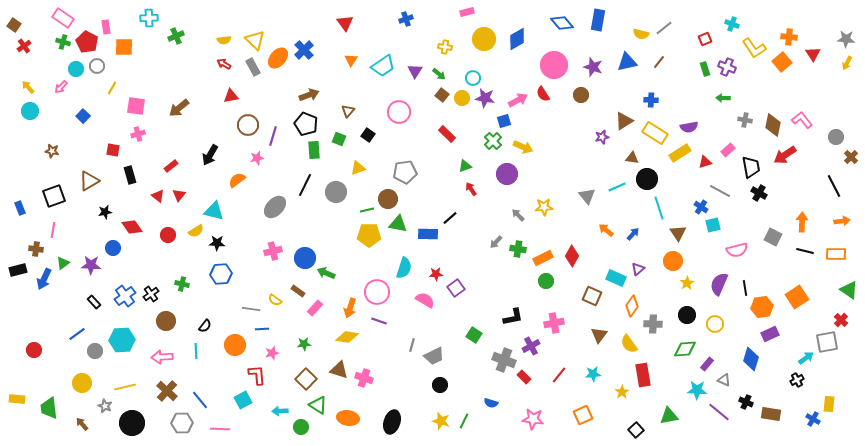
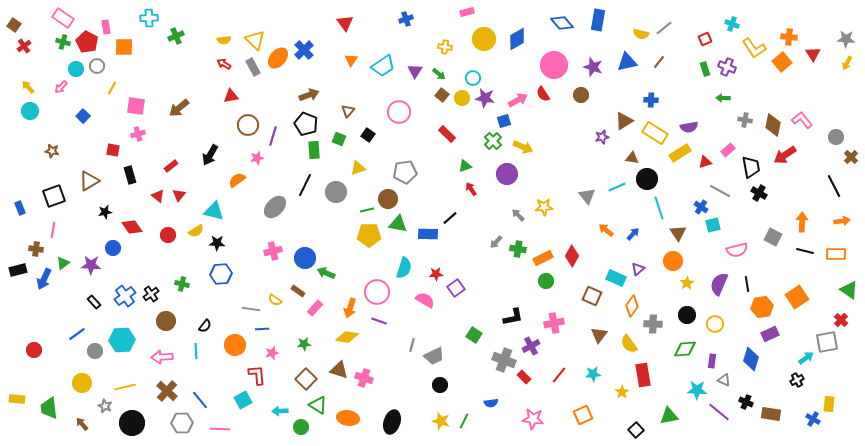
black line at (745, 288): moved 2 px right, 4 px up
purple rectangle at (707, 364): moved 5 px right, 3 px up; rotated 32 degrees counterclockwise
blue semicircle at (491, 403): rotated 24 degrees counterclockwise
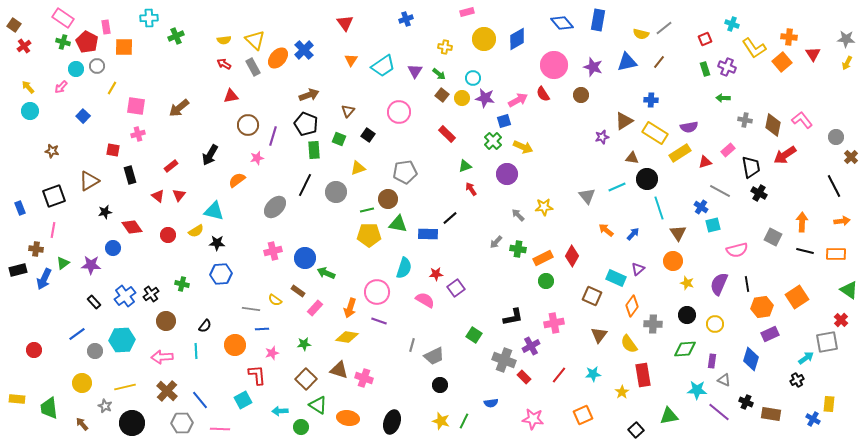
yellow star at (687, 283): rotated 24 degrees counterclockwise
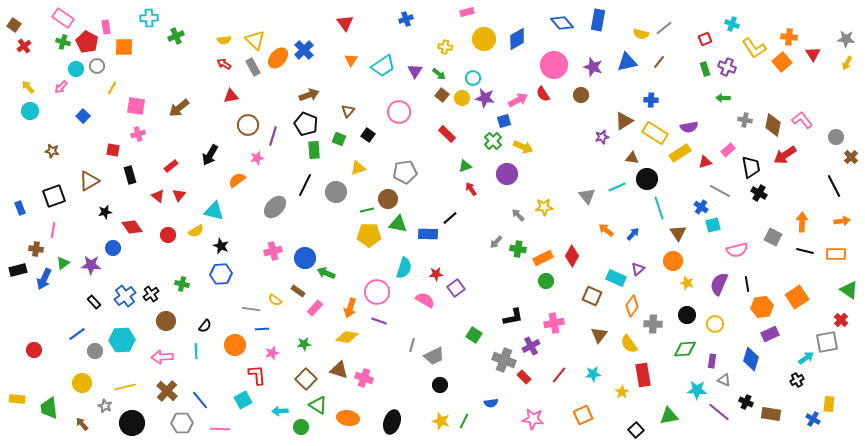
black star at (217, 243): moved 4 px right, 3 px down; rotated 21 degrees clockwise
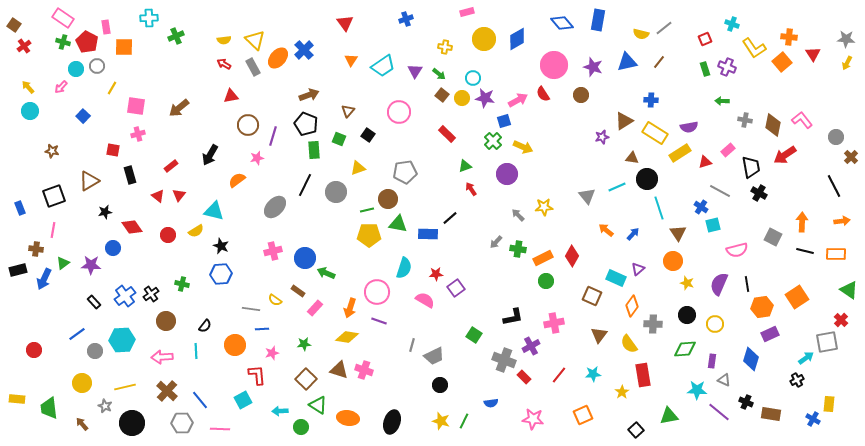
green arrow at (723, 98): moved 1 px left, 3 px down
pink cross at (364, 378): moved 8 px up
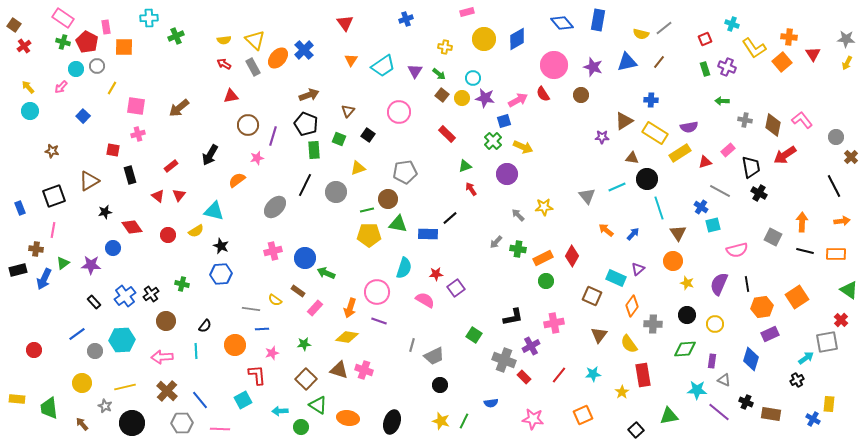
purple star at (602, 137): rotated 16 degrees clockwise
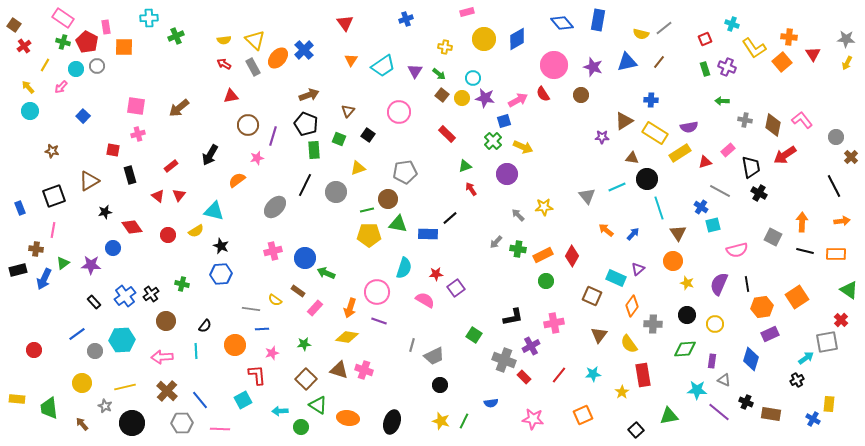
yellow line at (112, 88): moved 67 px left, 23 px up
orange rectangle at (543, 258): moved 3 px up
